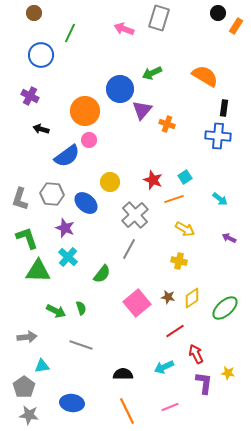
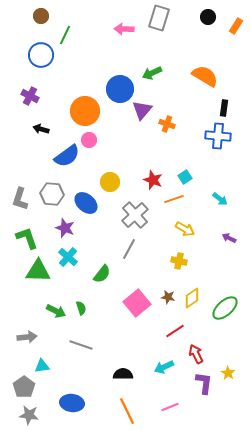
brown circle at (34, 13): moved 7 px right, 3 px down
black circle at (218, 13): moved 10 px left, 4 px down
pink arrow at (124, 29): rotated 18 degrees counterclockwise
green line at (70, 33): moved 5 px left, 2 px down
yellow star at (228, 373): rotated 24 degrees clockwise
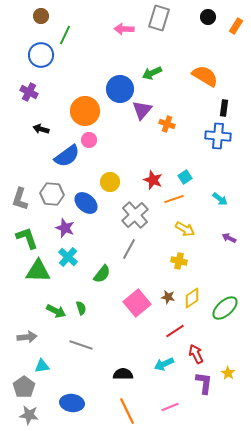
purple cross at (30, 96): moved 1 px left, 4 px up
cyan arrow at (164, 367): moved 3 px up
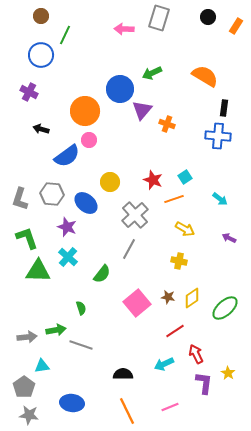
purple star at (65, 228): moved 2 px right, 1 px up
green arrow at (56, 311): moved 19 px down; rotated 36 degrees counterclockwise
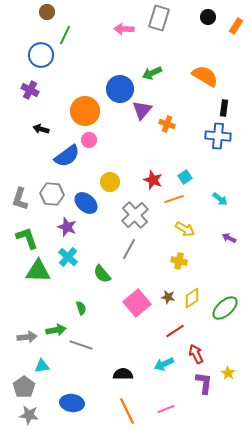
brown circle at (41, 16): moved 6 px right, 4 px up
purple cross at (29, 92): moved 1 px right, 2 px up
green semicircle at (102, 274): rotated 102 degrees clockwise
pink line at (170, 407): moved 4 px left, 2 px down
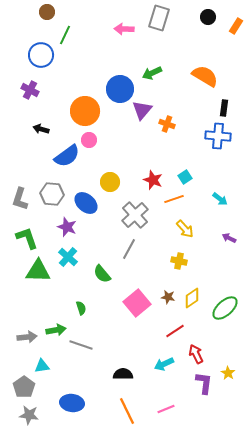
yellow arrow at (185, 229): rotated 18 degrees clockwise
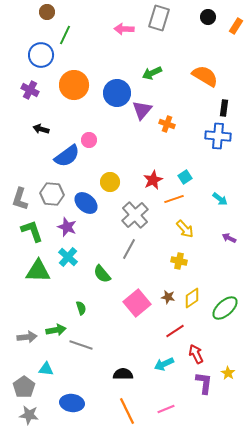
blue circle at (120, 89): moved 3 px left, 4 px down
orange circle at (85, 111): moved 11 px left, 26 px up
red star at (153, 180): rotated 24 degrees clockwise
green L-shape at (27, 238): moved 5 px right, 7 px up
cyan triangle at (42, 366): moved 4 px right, 3 px down; rotated 14 degrees clockwise
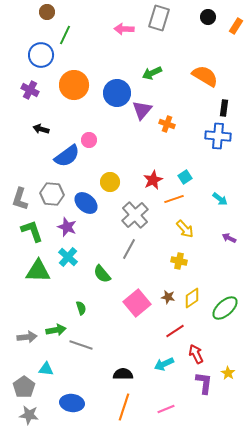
orange line at (127, 411): moved 3 px left, 4 px up; rotated 44 degrees clockwise
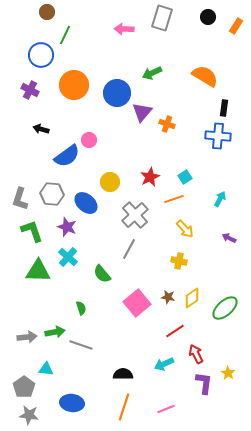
gray rectangle at (159, 18): moved 3 px right
purple triangle at (142, 110): moved 2 px down
red star at (153, 180): moved 3 px left, 3 px up
cyan arrow at (220, 199): rotated 98 degrees counterclockwise
green arrow at (56, 330): moved 1 px left, 2 px down
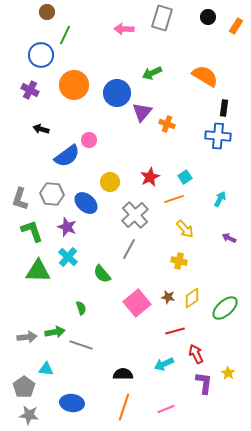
red line at (175, 331): rotated 18 degrees clockwise
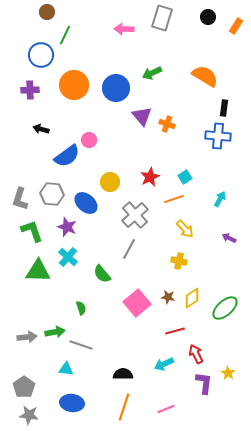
purple cross at (30, 90): rotated 30 degrees counterclockwise
blue circle at (117, 93): moved 1 px left, 5 px up
purple triangle at (142, 112): moved 4 px down; rotated 20 degrees counterclockwise
cyan triangle at (46, 369): moved 20 px right
